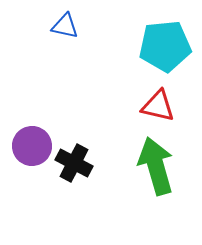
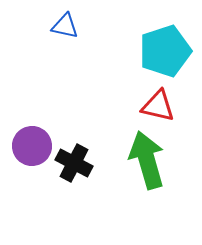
cyan pentagon: moved 5 px down; rotated 12 degrees counterclockwise
green arrow: moved 9 px left, 6 px up
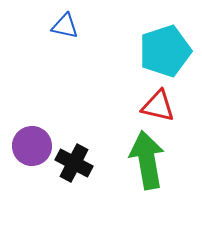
green arrow: rotated 6 degrees clockwise
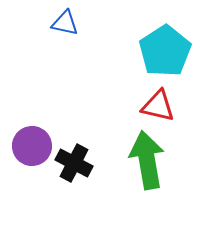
blue triangle: moved 3 px up
cyan pentagon: rotated 15 degrees counterclockwise
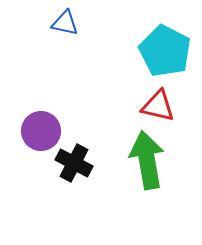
cyan pentagon: rotated 12 degrees counterclockwise
purple circle: moved 9 px right, 15 px up
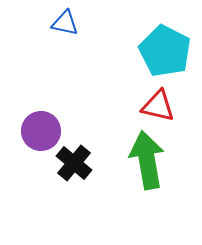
black cross: rotated 12 degrees clockwise
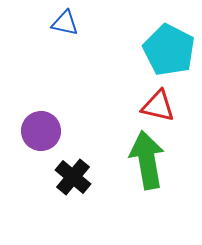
cyan pentagon: moved 4 px right, 1 px up
black cross: moved 1 px left, 14 px down
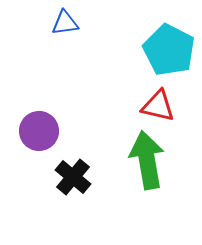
blue triangle: rotated 20 degrees counterclockwise
purple circle: moved 2 px left
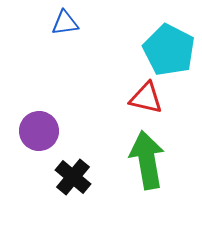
red triangle: moved 12 px left, 8 px up
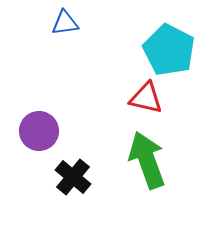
green arrow: rotated 10 degrees counterclockwise
